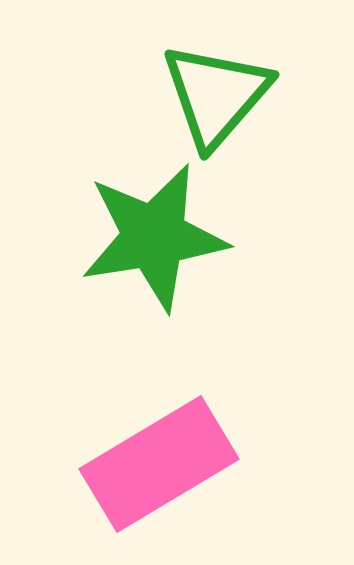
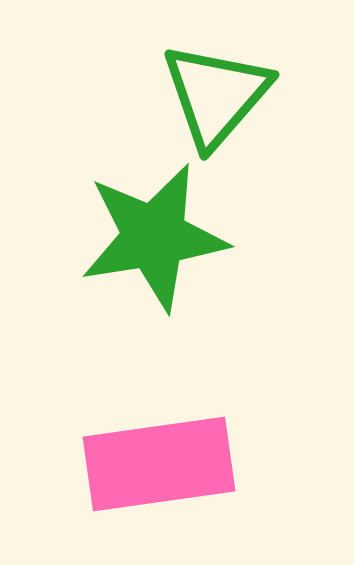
pink rectangle: rotated 23 degrees clockwise
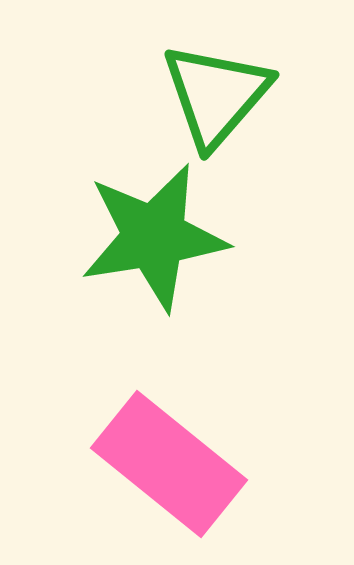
pink rectangle: moved 10 px right; rotated 47 degrees clockwise
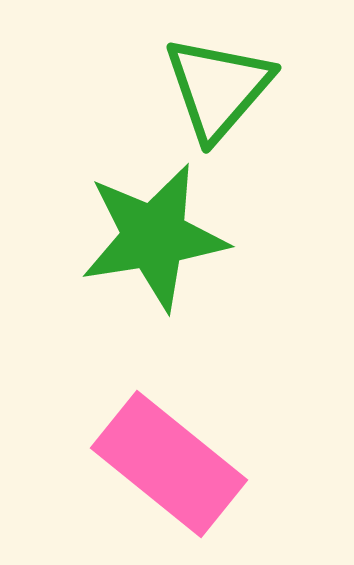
green triangle: moved 2 px right, 7 px up
